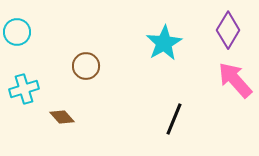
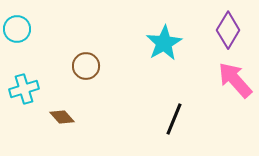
cyan circle: moved 3 px up
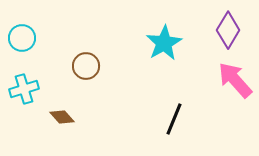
cyan circle: moved 5 px right, 9 px down
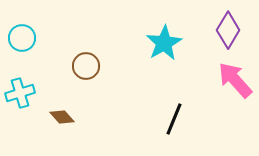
cyan cross: moved 4 px left, 4 px down
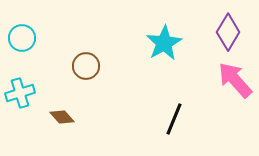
purple diamond: moved 2 px down
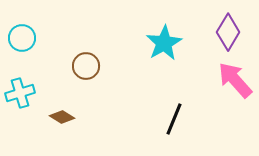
brown diamond: rotated 15 degrees counterclockwise
